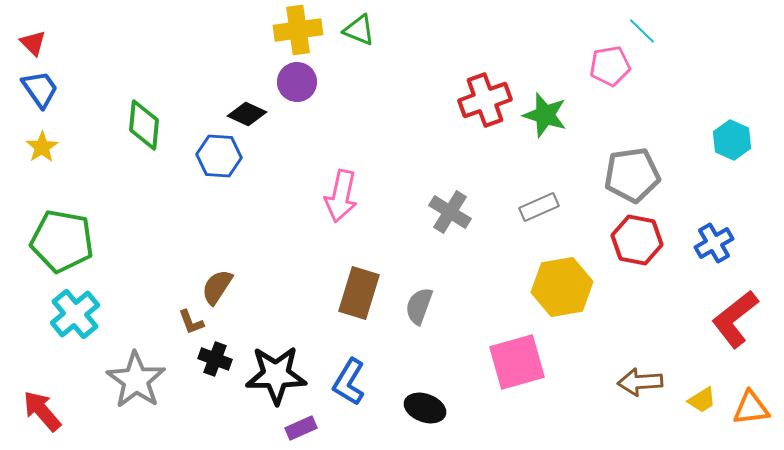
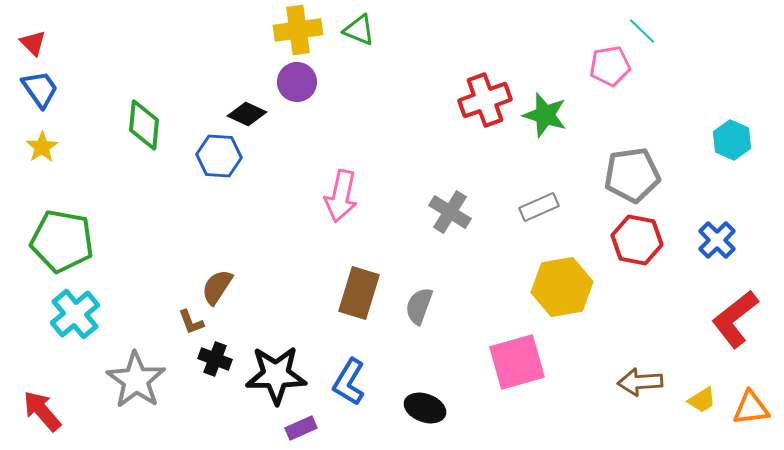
blue cross: moved 3 px right, 3 px up; rotated 15 degrees counterclockwise
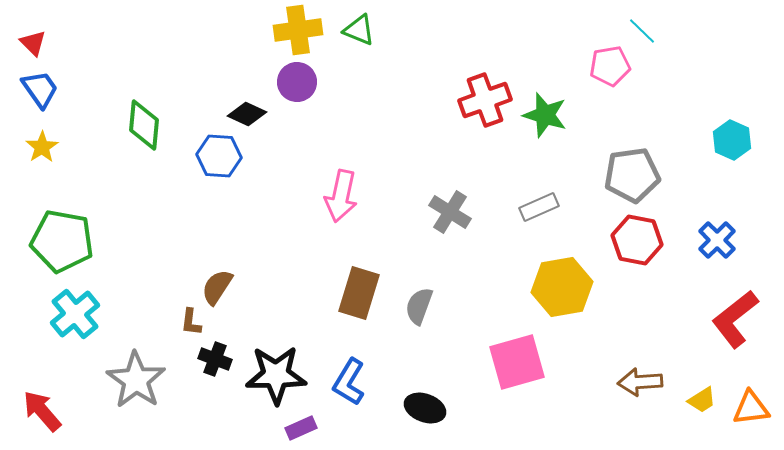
brown L-shape: rotated 28 degrees clockwise
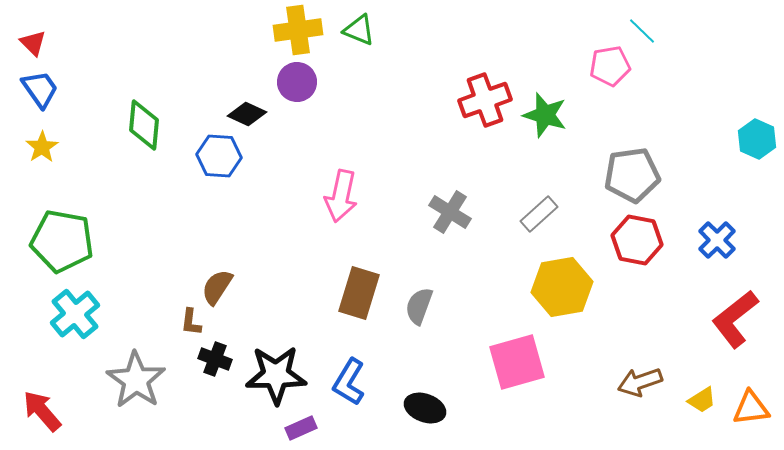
cyan hexagon: moved 25 px right, 1 px up
gray rectangle: moved 7 px down; rotated 18 degrees counterclockwise
brown arrow: rotated 15 degrees counterclockwise
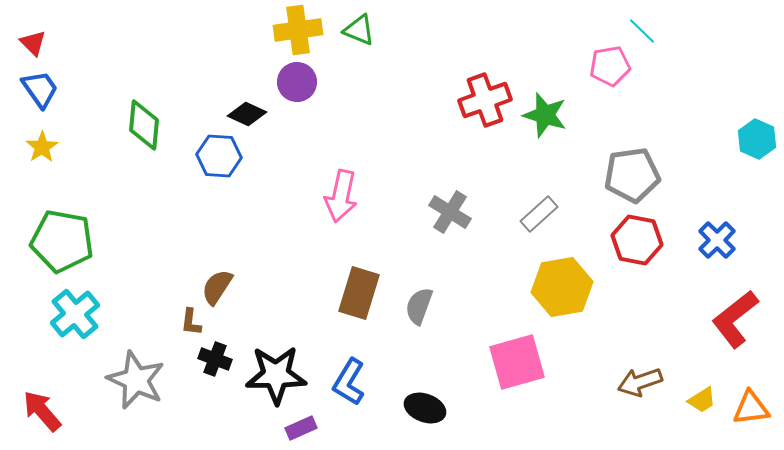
gray star: rotated 10 degrees counterclockwise
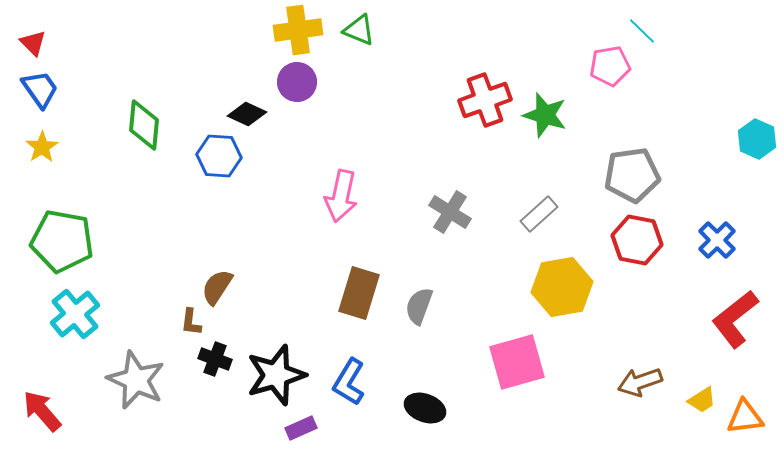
black star: rotated 16 degrees counterclockwise
orange triangle: moved 6 px left, 9 px down
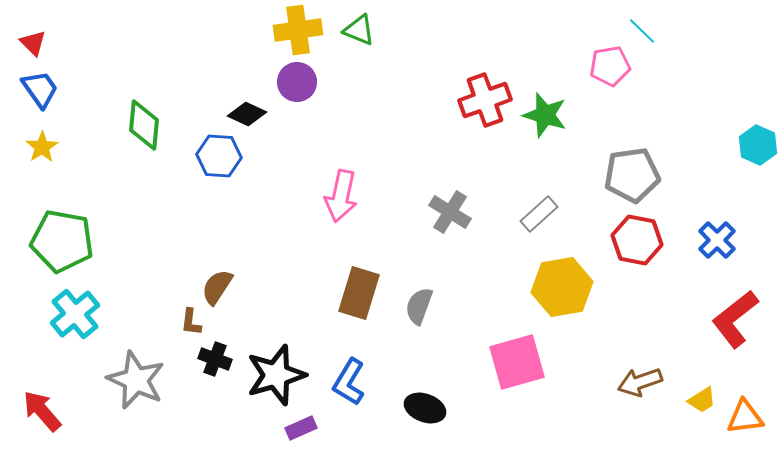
cyan hexagon: moved 1 px right, 6 px down
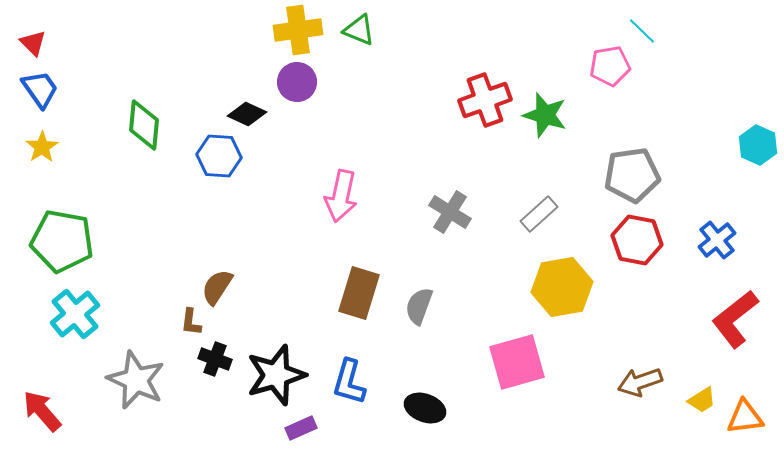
blue cross: rotated 6 degrees clockwise
blue L-shape: rotated 15 degrees counterclockwise
